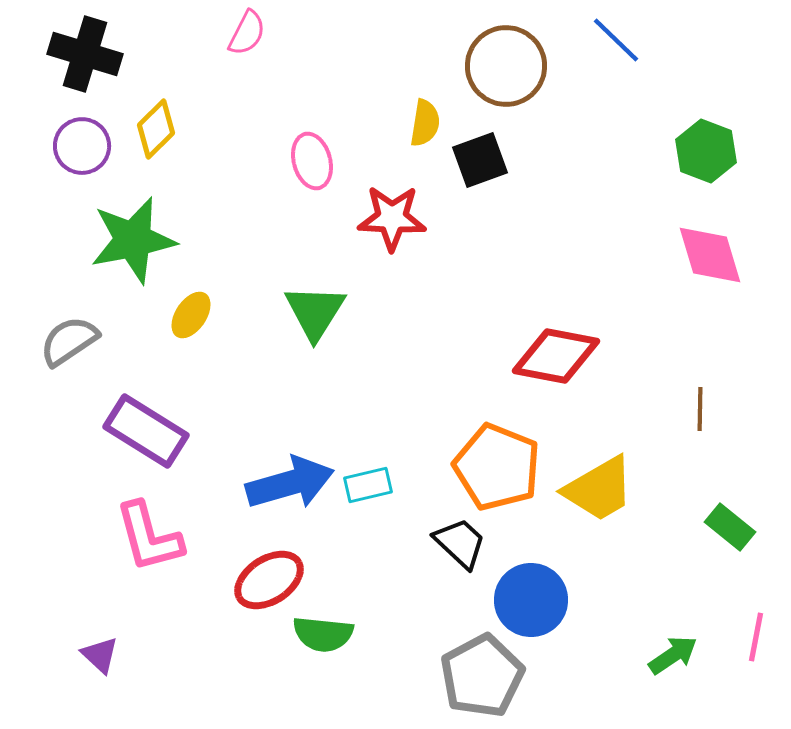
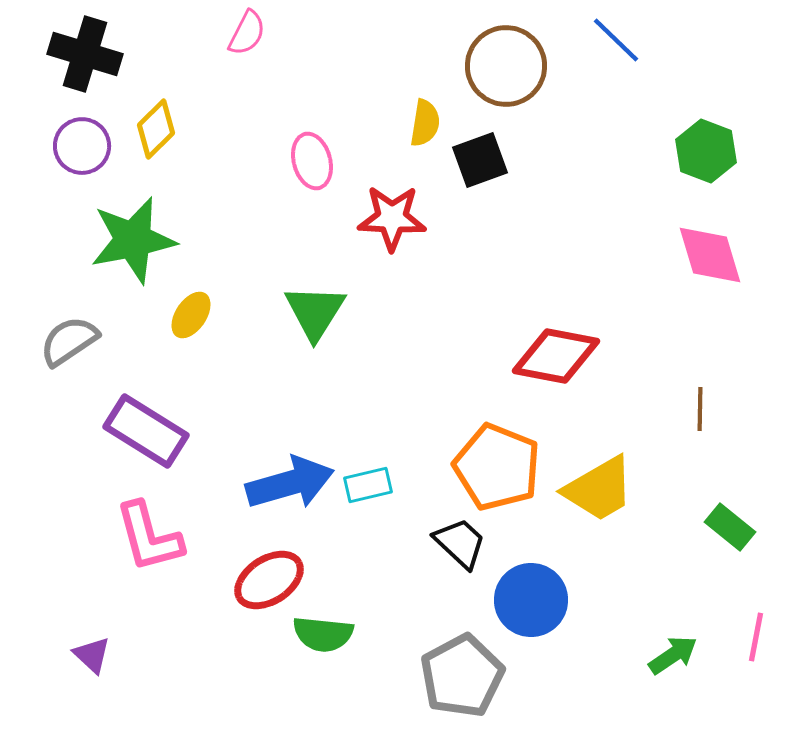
purple triangle: moved 8 px left
gray pentagon: moved 20 px left
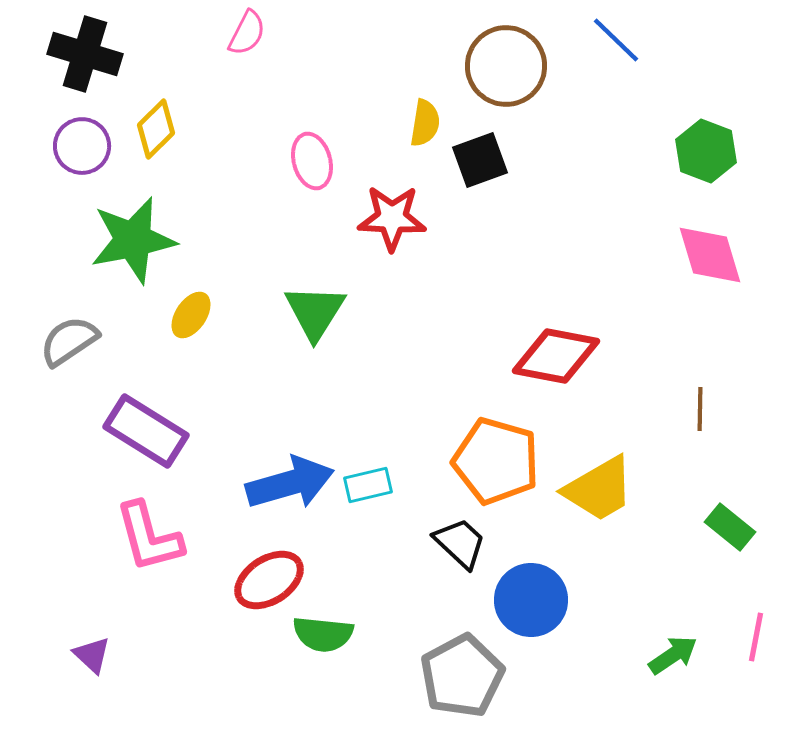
orange pentagon: moved 1 px left, 6 px up; rotated 6 degrees counterclockwise
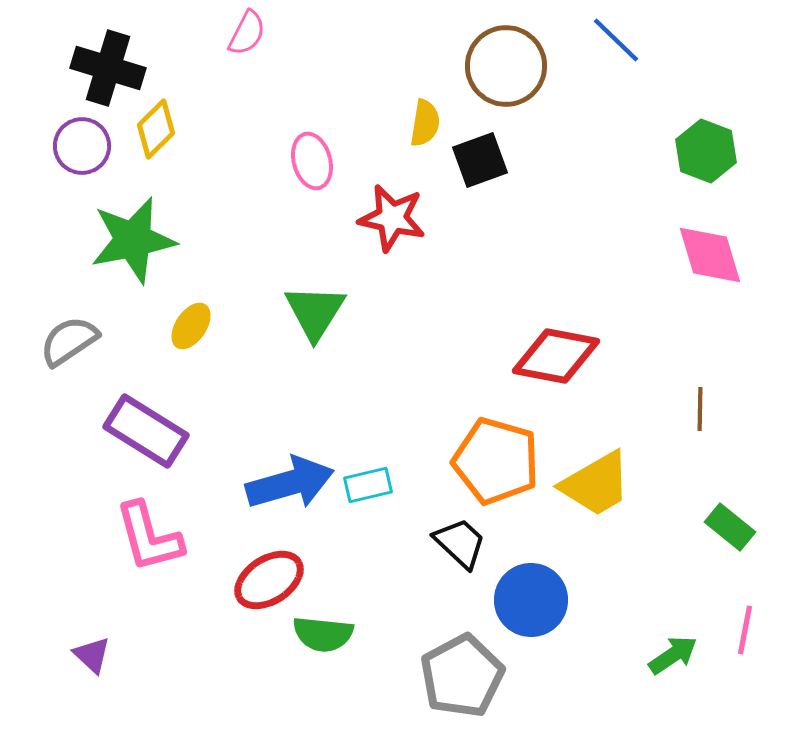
black cross: moved 23 px right, 14 px down
red star: rotated 10 degrees clockwise
yellow ellipse: moved 11 px down
yellow trapezoid: moved 3 px left, 5 px up
pink line: moved 11 px left, 7 px up
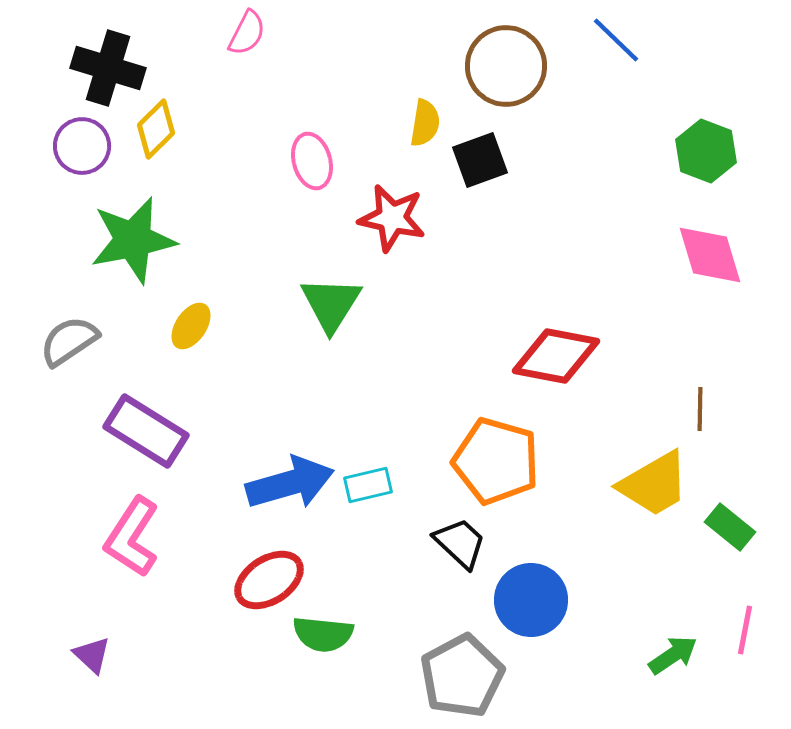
green triangle: moved 16 px right, 8 px up
yellow trapezoid: moved 58 px right
pink L-shape: moved 17 px left; rotated 48 degrees clockwise
